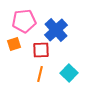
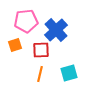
pink pentagon: moved 2 px right
orange square: moved 1 px right, 1 px down
cyan square: rotated 30 degrees clockwise
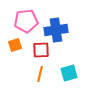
blue cross: rotated 35 degrees clockwise
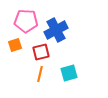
pink pentagon: rotated 10 degrees clockwise
blue cross: rotated 20 degrees counterclockwise
red square: moved 2 px down; rotated 12 degrees counterclockwise
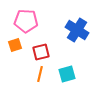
blue cross: moved 21 px right; rotated 30 degrees counterclockwise
cyan square: moved 2 px left, 1 px down
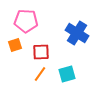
blue cross: moved 3 px down
red square: rotated 12 degrees clockwise
orange line: rotated 21 degrees clockwise
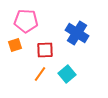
red square: moved 4 px right, 2 px up
cyan square: rotated 24 degrees counterclockwise
